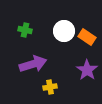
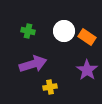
green cross: moved 3 px right, 1 px down
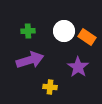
green cross: rotated 16 degrees counterclockwise
purple arrow: moved 3 px left, 4 px up
purple star: moved 9 px left, 3 px up
yellow cross: rotated 16 degrees clockwise
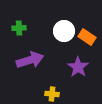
green cross: moved 9 px left, 3 px up
yellow cross: moved 2 px right, 7 px down
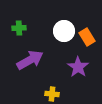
orange rectangle: rotated 24 degrees clockwise
purple arrow: rotated 12 degrees counterclockwise
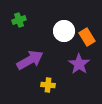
green cross: moved 8 px up; rotated 16 degrees counterclockwise
purple star: moved 1 px right, 3 px up
yellow cross: moved 4 px left, 9 px up
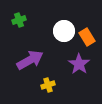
yellow cross: rotated 24 degrees counterclockwise
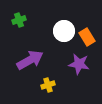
purple star: rotated 25 degrees counterclockwise
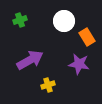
green cross: moved 1 px right
white circle: moved 10 px up
